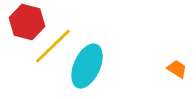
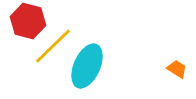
red hexagon: moved 1 px right, 1 px up
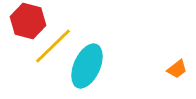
orange trapezoid: rotated 110 degrees clockwise
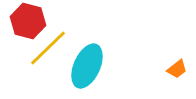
yellow line: moved 5 px left, 2 px down
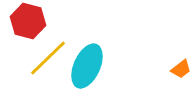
yellow line: moved 10 px down
orange trapezoid: moved 4 px right
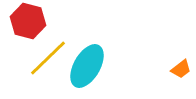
cyan ellipse: rotated 6 degrees clockwise
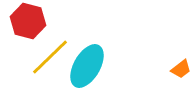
yellow line: moved 2 px right, 1 px up
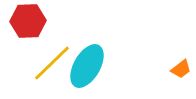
red hexagon: rotated 16 degrees counterclockwise
yellow line: moved 2 px right, 6 px down
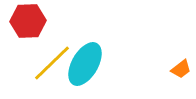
cyan ellipse: moved 2 px left, 2 px up
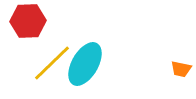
orange trapezoid: rotated 50 degrees clockwise
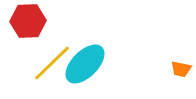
cyan ellipse: rotated 15 degrees clockwise
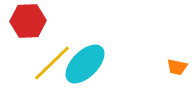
orange trapezoid: moved 4 px left, 2 px up
